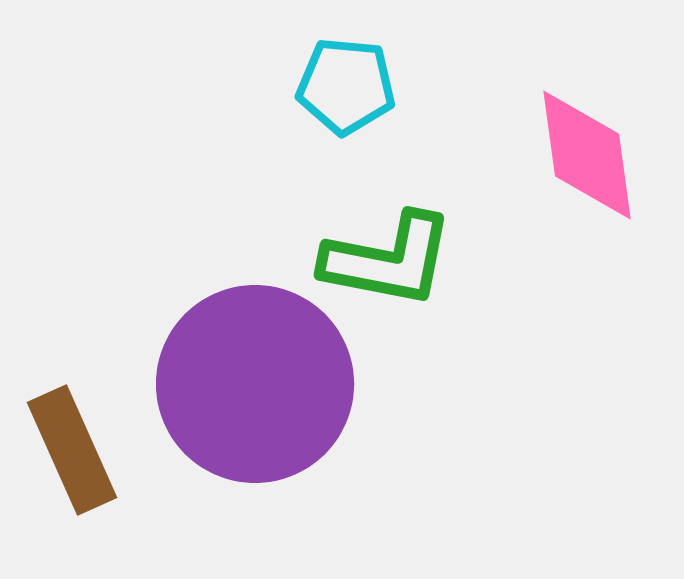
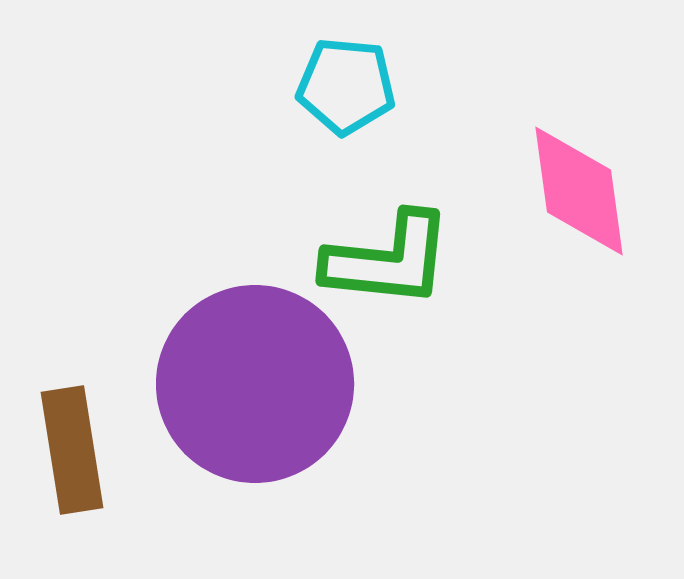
pink diamond: moved 8 px left, 36 px down
green L-shape: rotated 5 degrees counterclockwise
brown rectangle: rotated 15 degrees clockwise
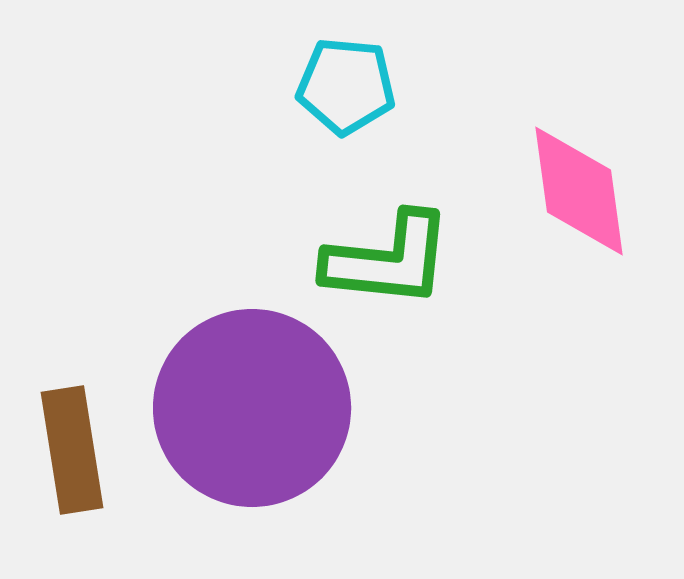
purple circle: moved 3 px left, 24 px down
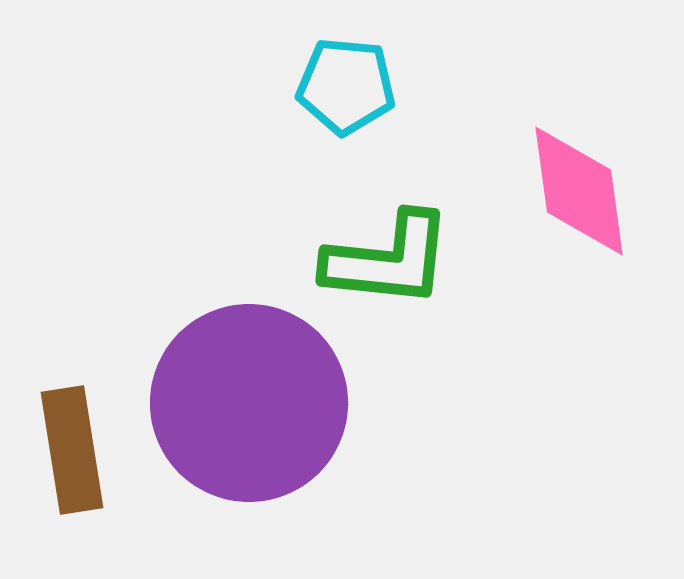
purple circle: moved 3 px left, 5 px up
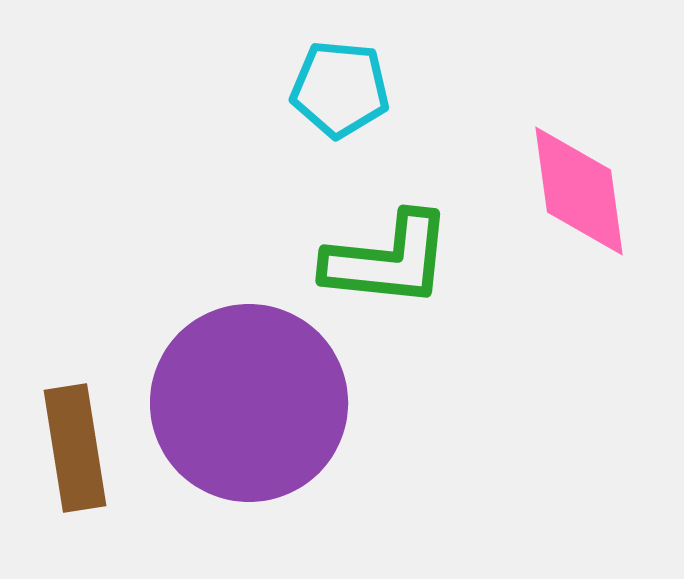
cyan pentagon: moved 6 px left, 3 px down
brown rectangle: moved 3 px right, 2 px up
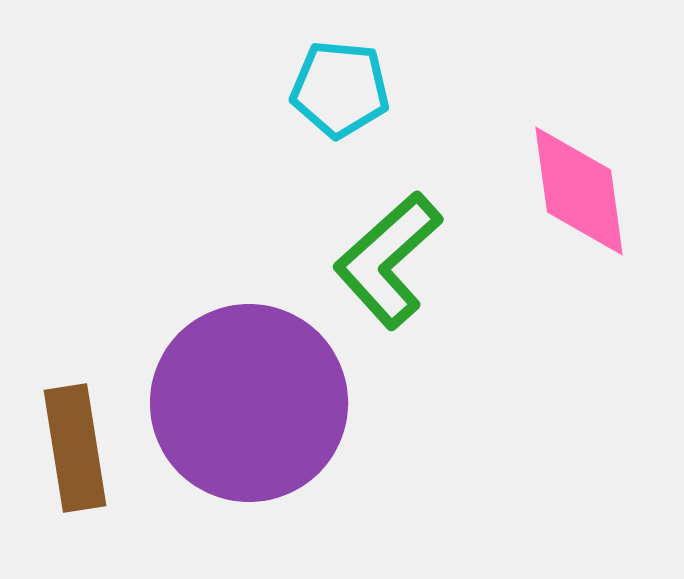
green L-shape: rotated 132 degrees clockwise
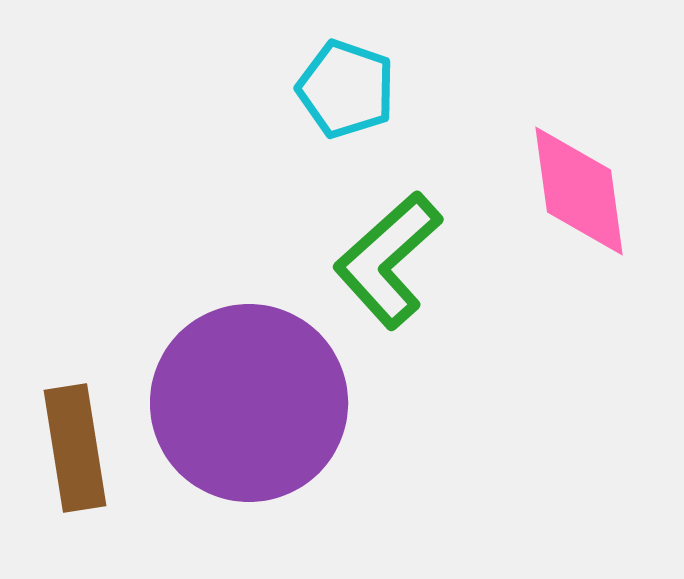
cyan pentagon: moved 6 px right; rotated 14 degrees clockwise
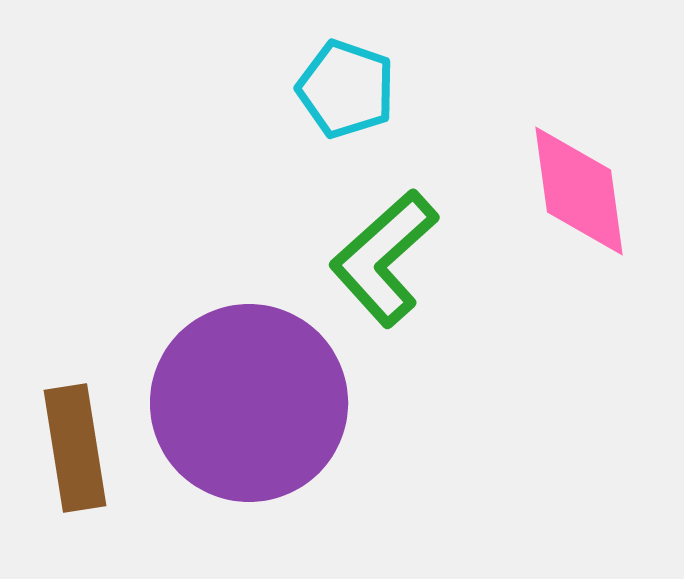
green L-shape: moved 4 px left, 2 px up
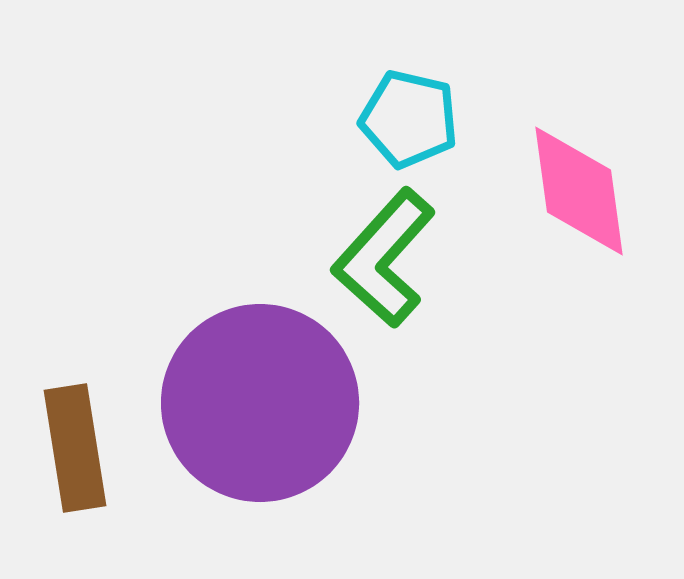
cyan pentagon: moved 63 px right, 30 px down; rotated 6 degrees counterclockwise
green L-shape: rotated 6 degrees counterclockwise
purple circle: moved 11 px right
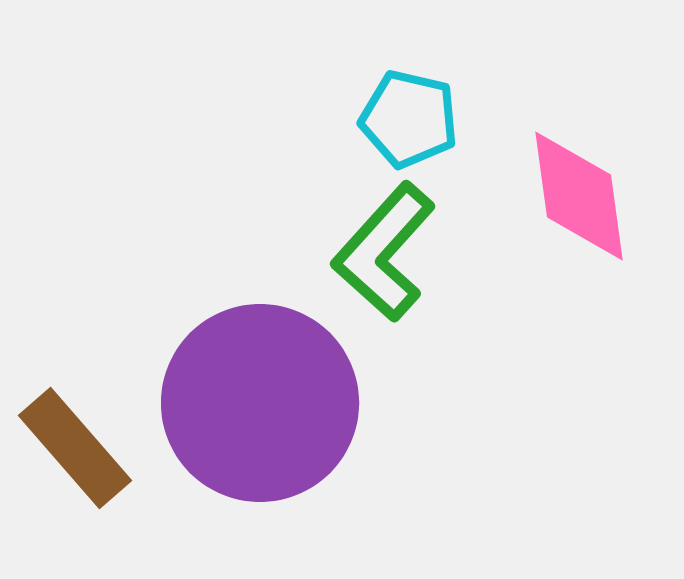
pink diamond: moved 5 px down
green L-shape: moved 6 px up
brown rectangle: rotated 32 degrees counterclockwise
